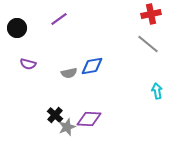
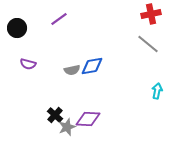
gray semicircle: moved 3 px right, 3 px up
cyan arrow: rotated 21 degrees clockwise
purple diamond: moved 1 px left
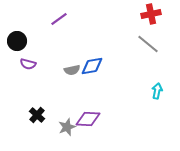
black circle: moved 13 px down
black cross: moved 18 px left
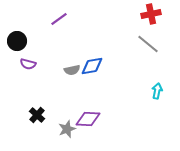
gray star: moved 2 px down
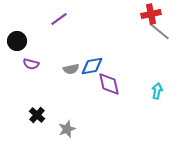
gray line: moved 11 px right, 13 px up
purple semicircle: moved 3 px right
gray semicircle: moved 1 px left, 1 px up
purple diamond: moved 21 px right, 35 px up; rotated 75 degrees clockwise
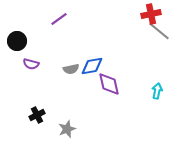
black cross: rotated 21 degrees clockwise
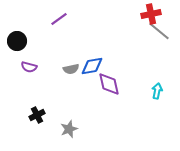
purple semicircle: moved 2 px left, 3 px down
gray star: moved 2 px right
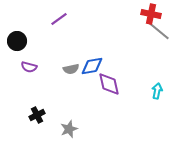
red cross: rotated 24 degrees clockwise
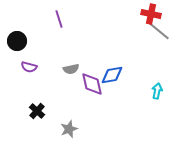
purple line: rotated 72 degrees counterclockwise
blue diamond: moved 20 px right, 9 px down
purple diamond: moved 17 px left
black cross: moved 4 px up; rotated 21 degrees counterclockwise
